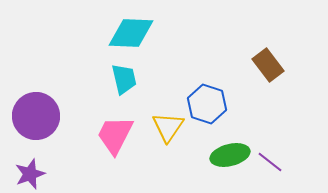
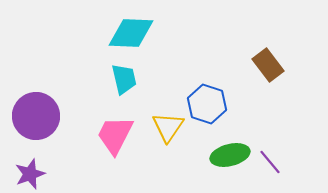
purple line: rotated 12 degrees clockwise
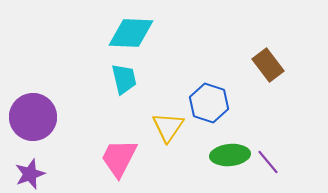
blue hexagon: moved 2 px right, 1 px up
purple circle: moved 3 px left, 1 px down
pink trapezoid: moved 4 px right, 23 px down
green ellipse: rotated 9 degrees clockwise
purple line: moved 2 px left
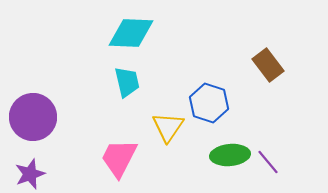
cyan trapezoid: moved 3 px right, 3 px down
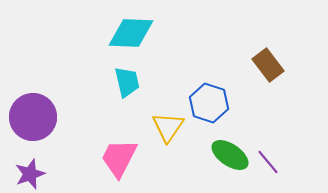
green ellipse: rotated 39 degrees clockwise
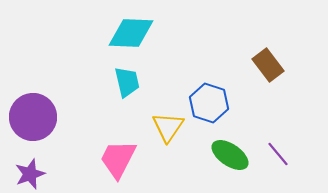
pink trapezoid: moved 1 px left, 1 px down
purple line: moved 10 px right, 8 px up
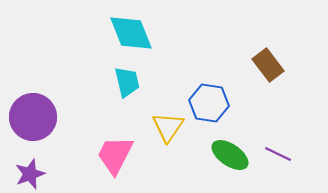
cyan diamond: rotated 66 degrees clockwise
blue hexagon: rotated 9 degrees counterclockwise
purple line: rotated 24 degrees counterclockwise
pink trapezoid: moved 3 px left, 4 px up
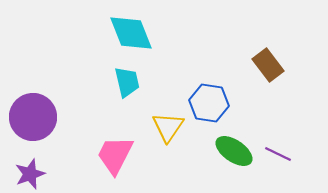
green ellipse: moved 4 px right, 4 px up
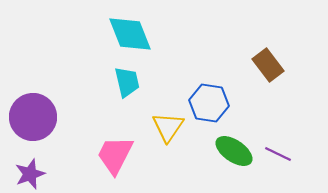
cyan diamond: moved 1 px left, 1 px down
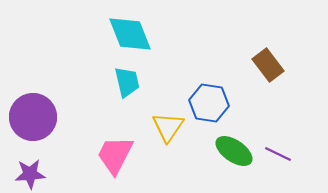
purple star: rotated 16 degrees clockwise
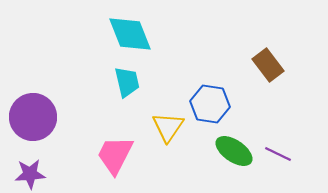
blue hexagon: moved 1 px right, 1 px down
